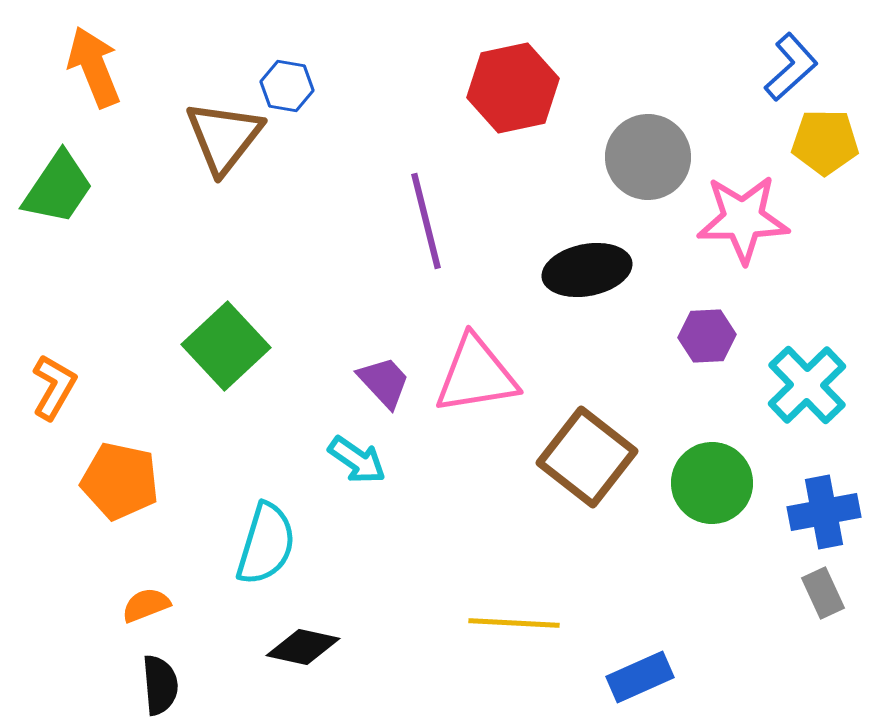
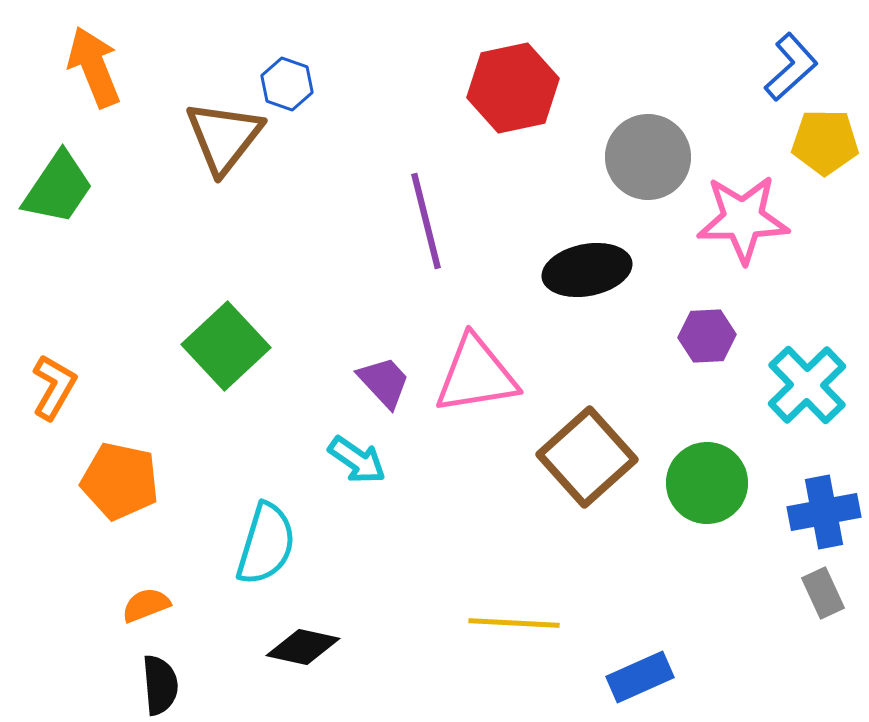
blue hexagon: moved 2 px up; rotated 9 degrees clockwise
brown square: rotated 10 degrees clockwise
green circle: moved 5 px left
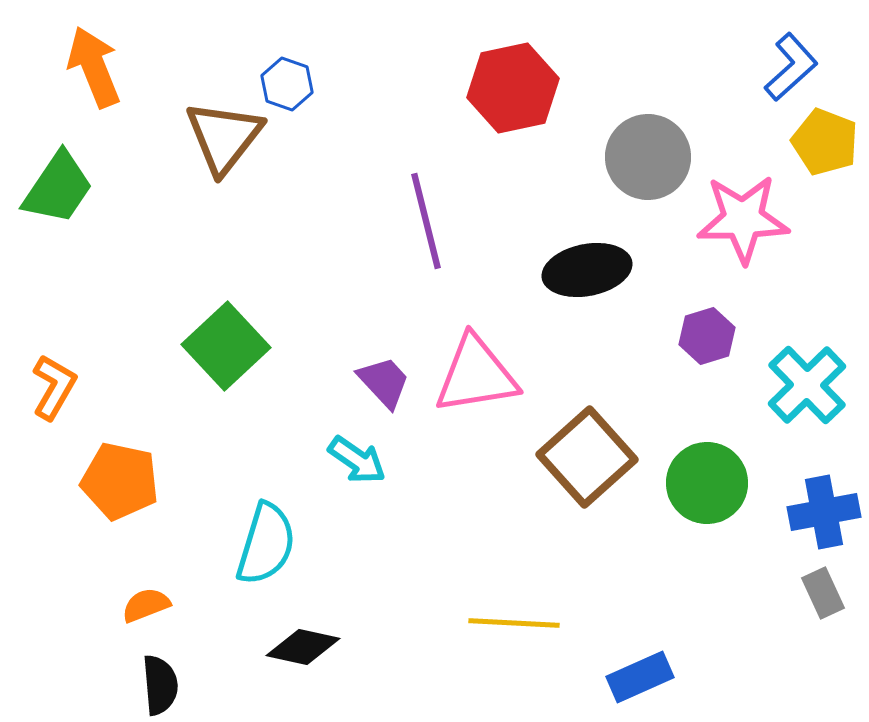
yellow pentagon: rotated 20 degrees clockwise
purple hexagon: rotated 14 degrees counterclockwise
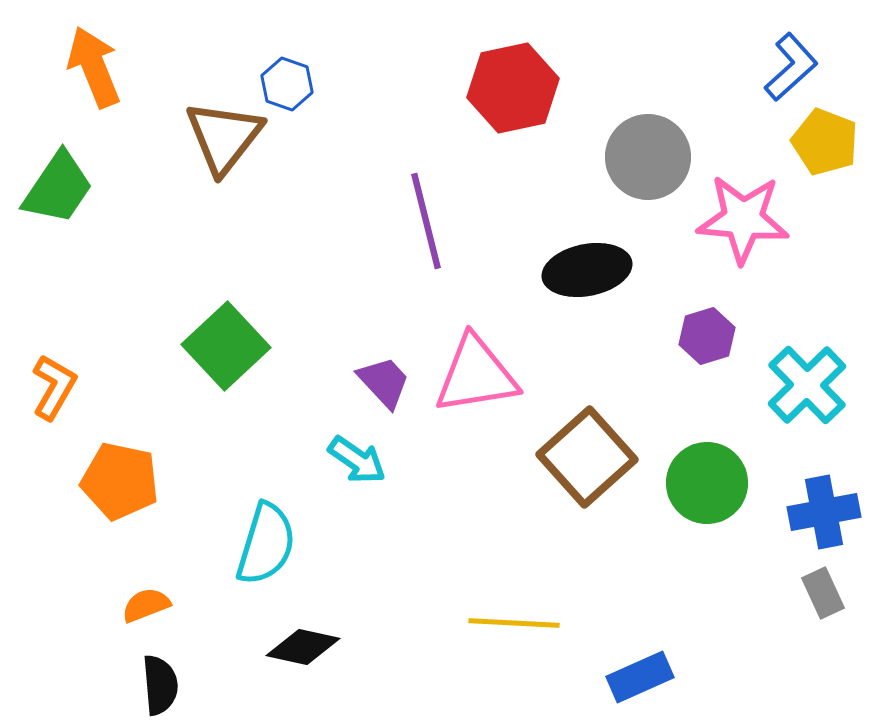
pink star: rotated 6 degrees clockwise
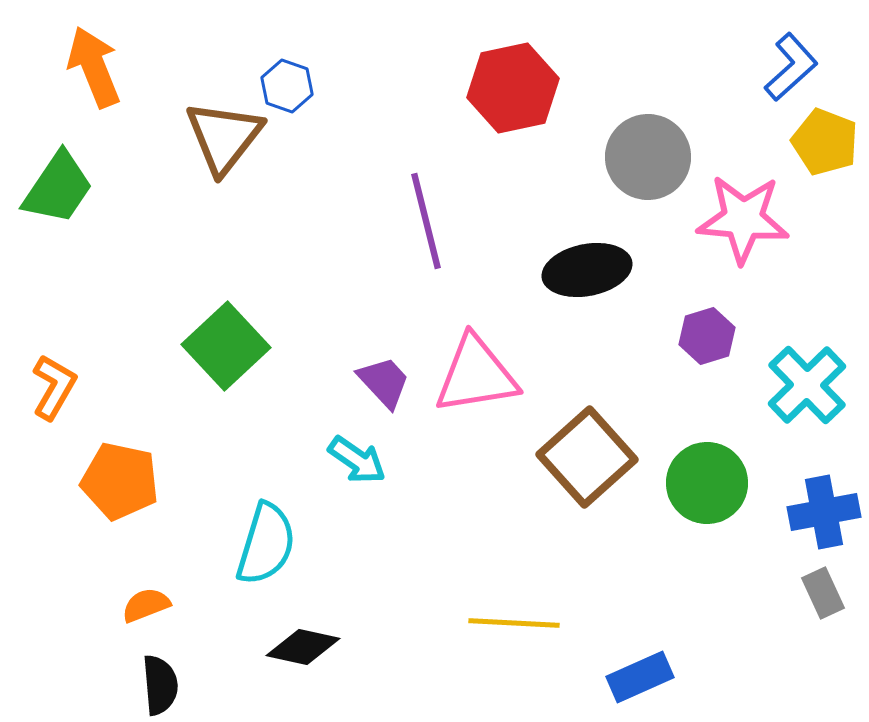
blue hexagon: moved 2 px down
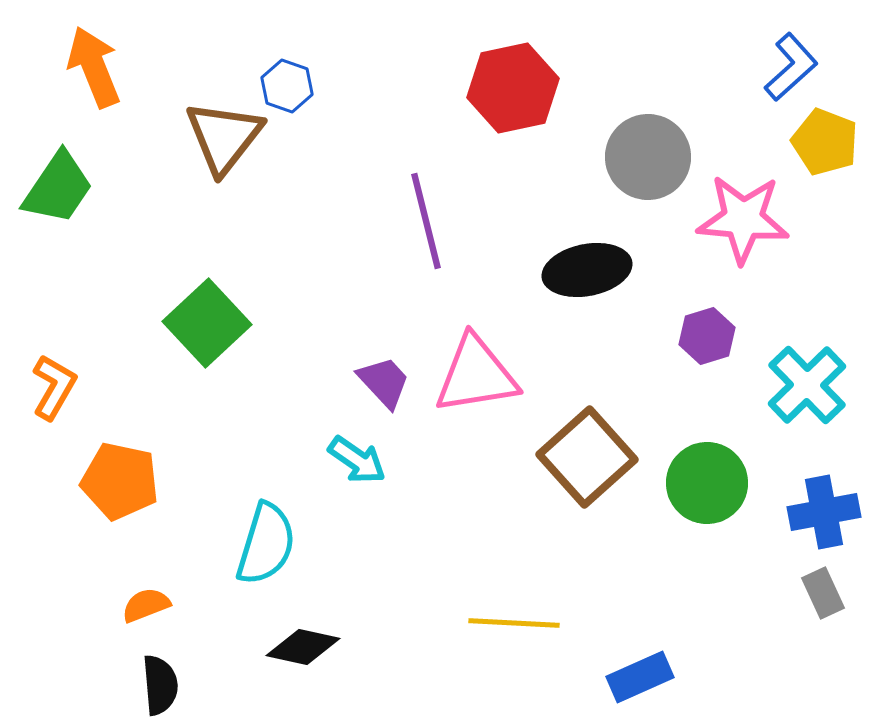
green square: moved 19 px left, 23 px up
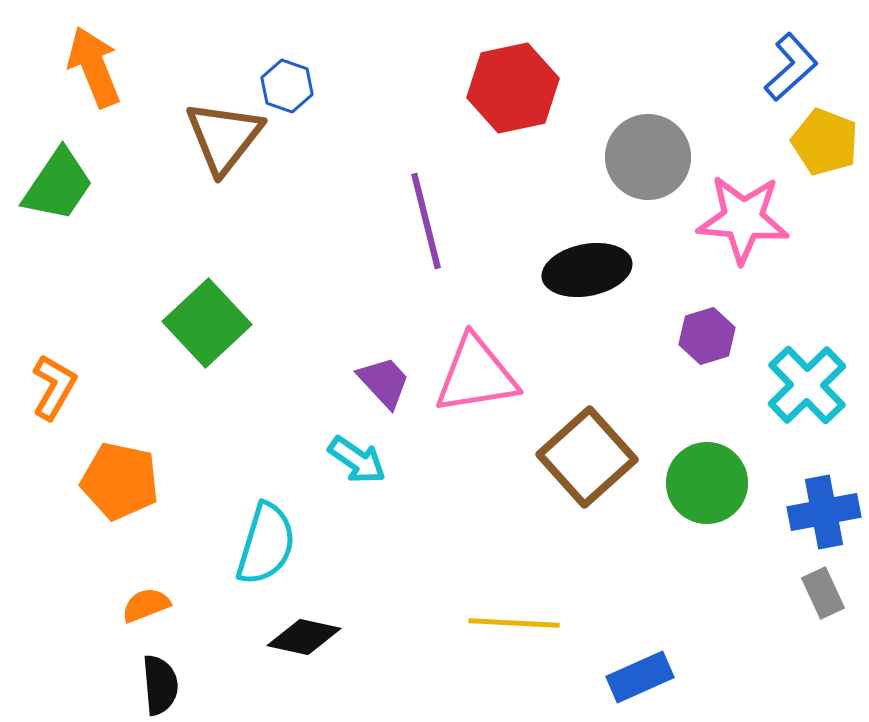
green trapezoid: moved 3 px up
black diamond: moved 1 px right, 10 px up
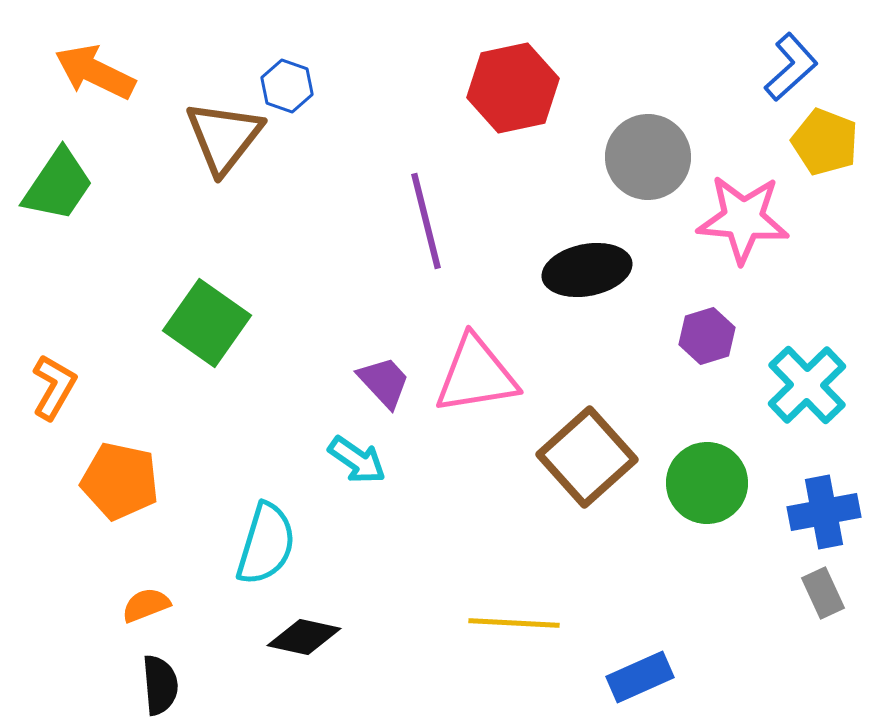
orange arrow: moved 1 px right, 5 px down; rotated 42 degrees counterclockwise
green square: rotated 12 degrees counterclockwise
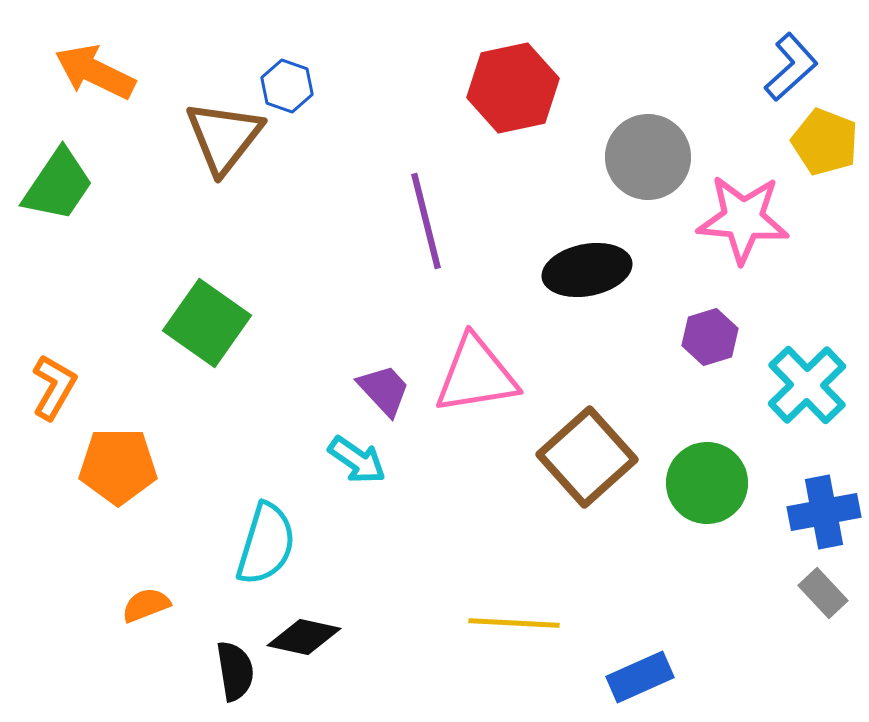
purple hexagon: moved 3 px right, 1 px down
purple trapezoid: moved 8 px down
orange pentagon: moved 2 px left, 15 px up; rotated 12 degrees counterclockwise
gray rectangle: rotated 18 degrees counterclockwise
black semicircle: moved 75 px right, 14 px up; rotated 4 degrees counterclockwise
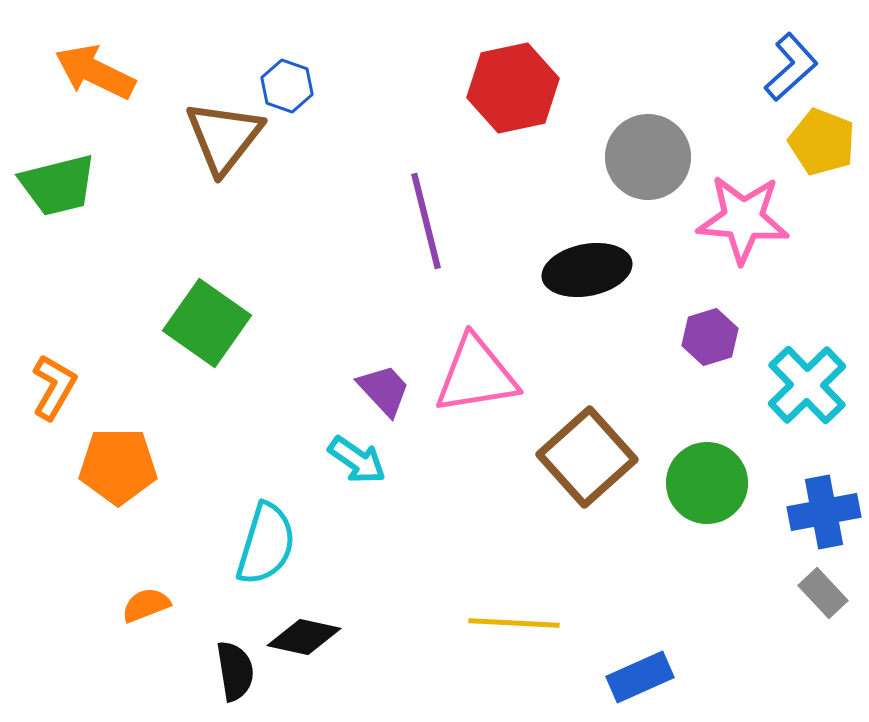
yellow pentagon: moved 3 px left
green trapezoid: rotated 42 degrees clockwise
